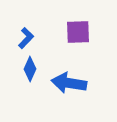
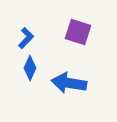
purple square: rotated 20 degrees clockwise
blue diamond: moved 1 px up
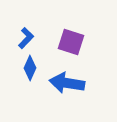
purple square: moved 7 px left, 10 px down
blue arrow: moved 2 px left
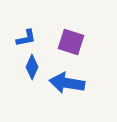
blue L-shape: rotated 35 degrees clockwise
blue diamond: moved 2 px right, 1 px up
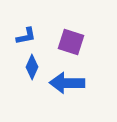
blue L-shape: moved 2 px up
blue arrow: rotated 8 degrees counterclockwise
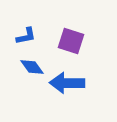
purple square: moved 1 px up
blue diamond: rotated 60 degrees counterclockwise
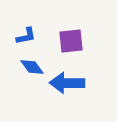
purple square: rotated 24 degrees counterclockwise
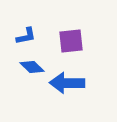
blue diamond: rotated 10 degrees counterclockwise
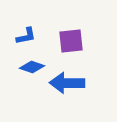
blue diamond: rotated 25 degrees counterclockwise
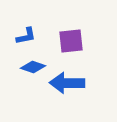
blue diamond: moved 1 px right
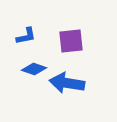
blue diamond: moved 1 px right, 2 px down
blue arrow: rotated 8 degrees clockwise
